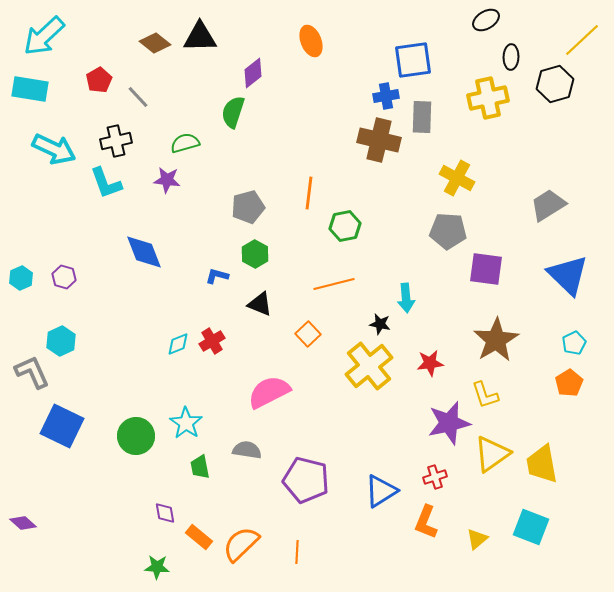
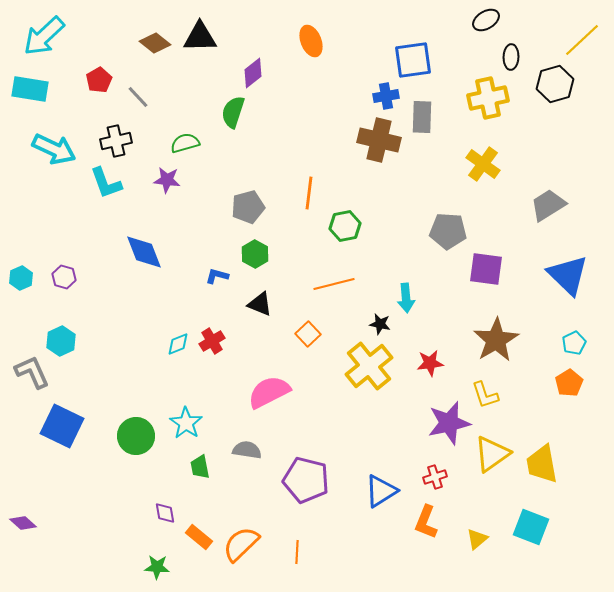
yellow cross at (457, 178): moved 26 px right, 14 px up; rotated 8 degrees clockwise
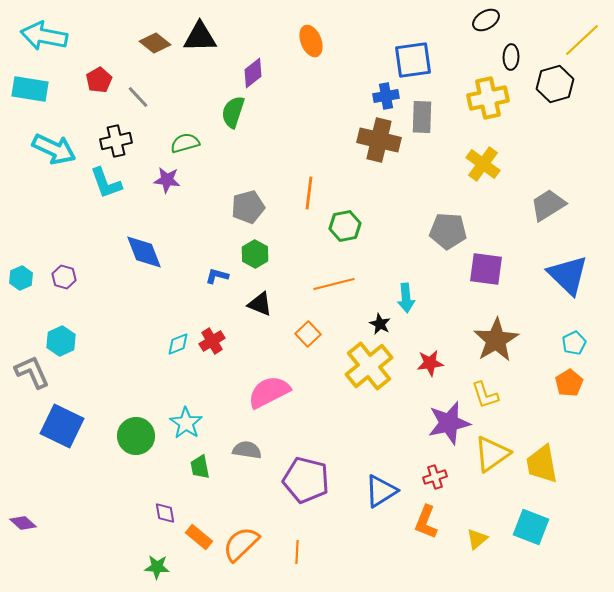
cyan arrow at (44, 36): rotated 54 degrees clockwise
black star at (380, 324): rotated 15 degrees clockwise
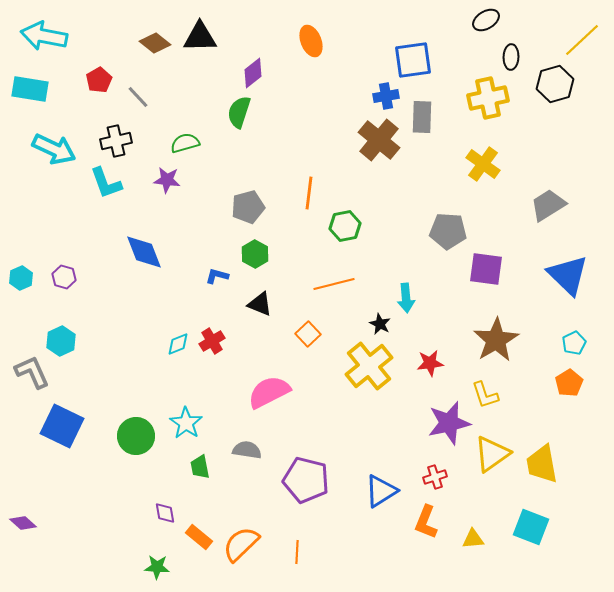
green semicircle at (233, 112): moved 6 px right
brown cross at (379, 140): rotated 27 degrees clockwise
yellow triangle at (477, 539): moved 4 px left; rotated 35 degrees clockwise
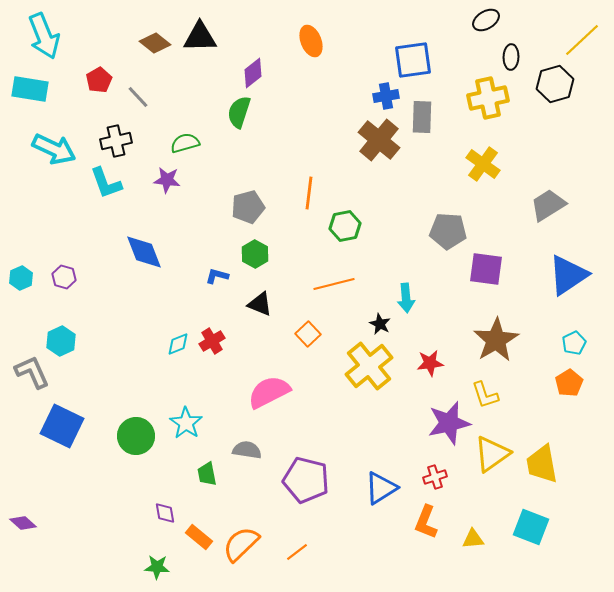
cyan arrow at (44, 36): rotated 123 degrees counterclockwise
blue triangle at (568, 275): rotated 42 degrees clockwise
green trapezoid at (200, 467): moved 7 px right, 7 px down
blue triangle at (381, 491): moved 3 px up
orange line at (297, 552): rotated 50 degrees clockwise
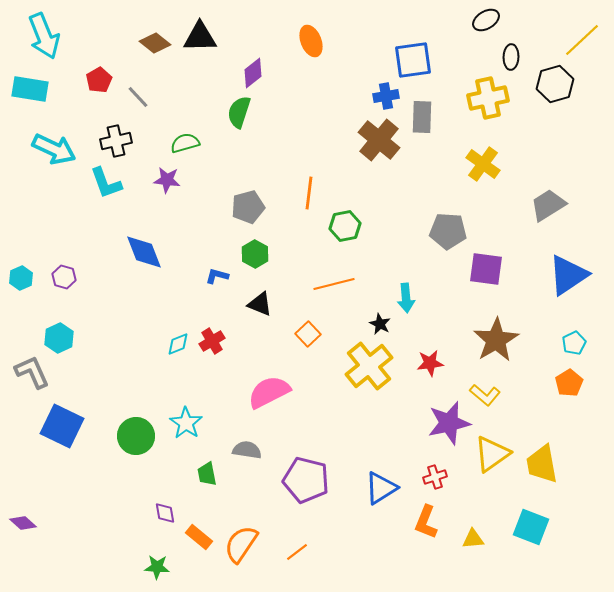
cyan hexagon at (61, 341): moved 2 px left, 3 px up
yellow L-shape at (485, 395): rotated 32 degrees counterclockwise
orange semicircle at (241, 544): rotated 12 degrees counterclockwise
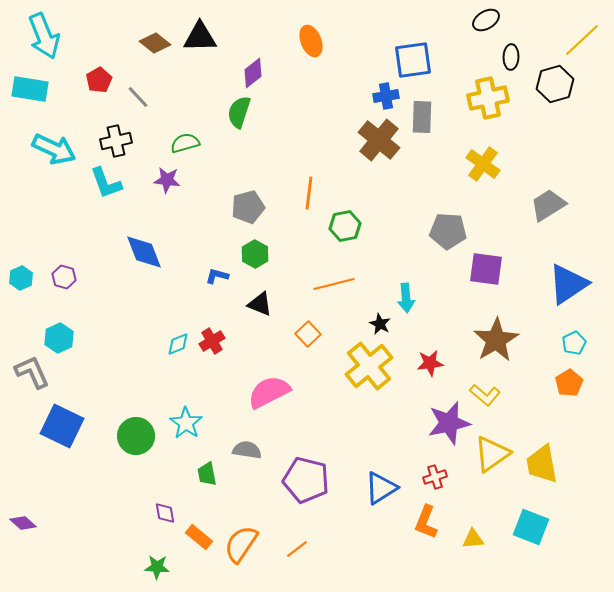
blue triangle at (568, 275): moved 9 px down
orange line at (297, 552): moved 3 px up
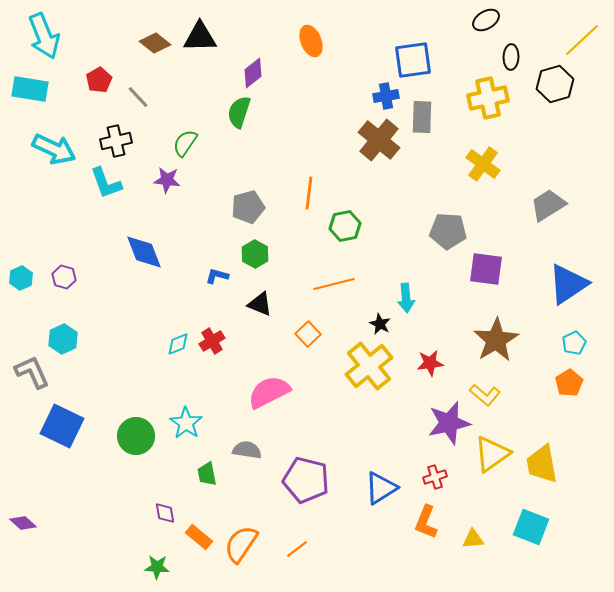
green semicircle at (185, 143): rotated 40 degrees counterclockwise
cyan hexagon at (59, 338): moved 4 px right, 1 px down
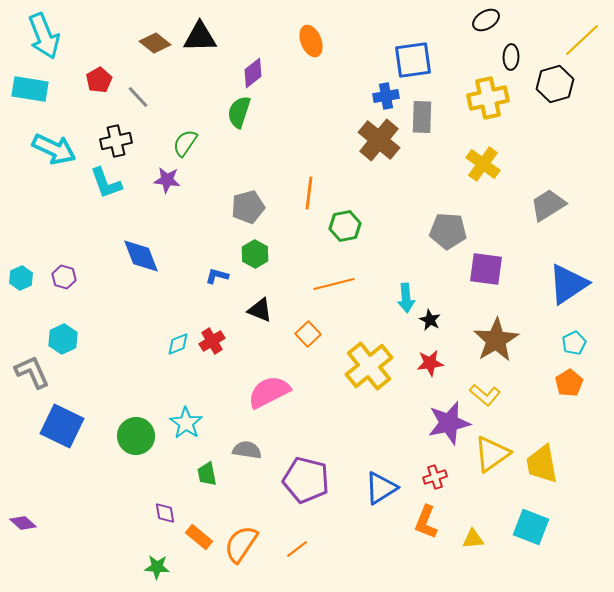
blue diamond at (144, 252): moved 3 px left, 4 px down
black triangle at (260, 304): moved 6 px down
black star at (380, 324): moved 50 px right, 4 px up
